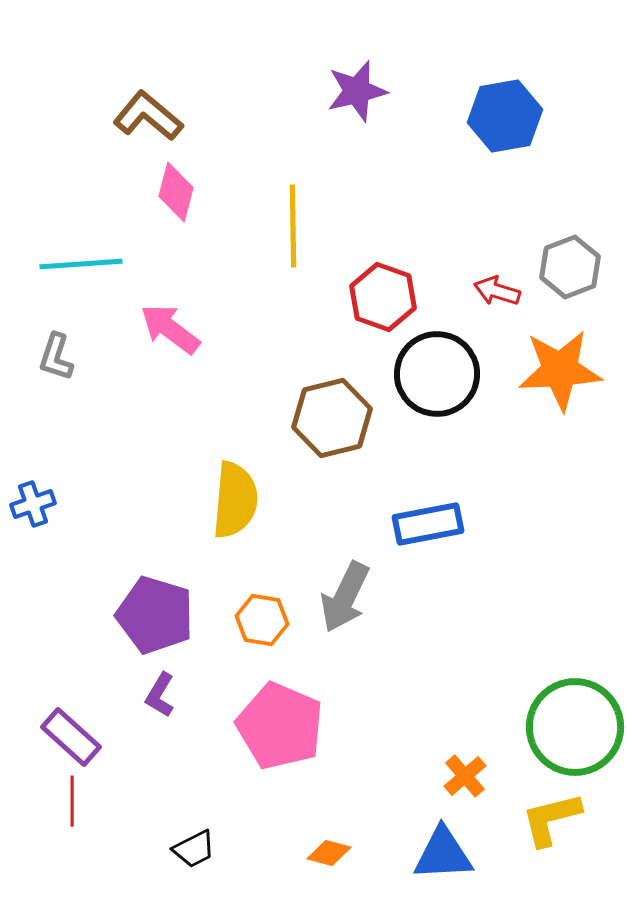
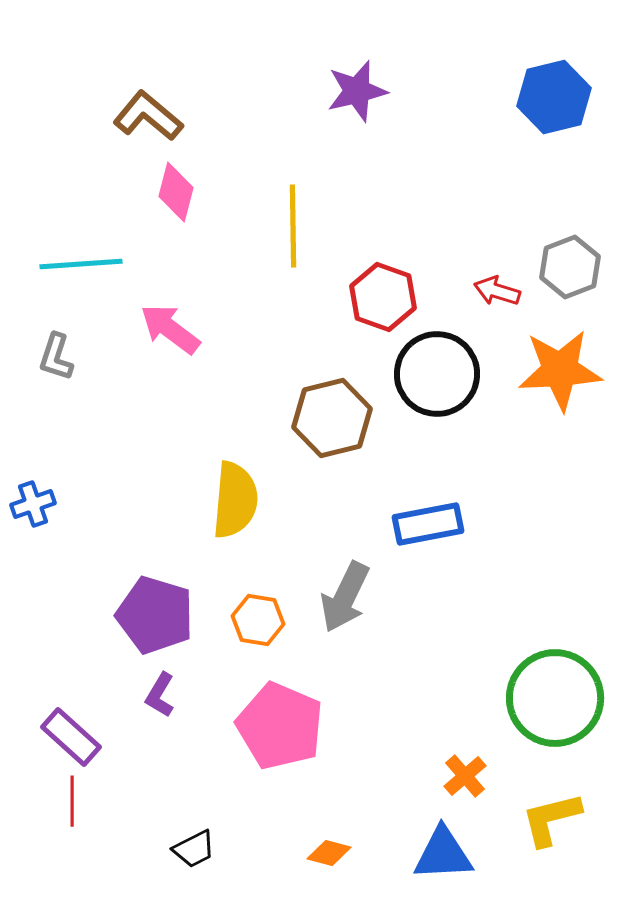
blue hexagon: moved 49 px right, 19 px up; rotated 4 degrees counterclockwise
orange hexagon: moved 4 px left
green circle: moved 20 px left, 29 px up
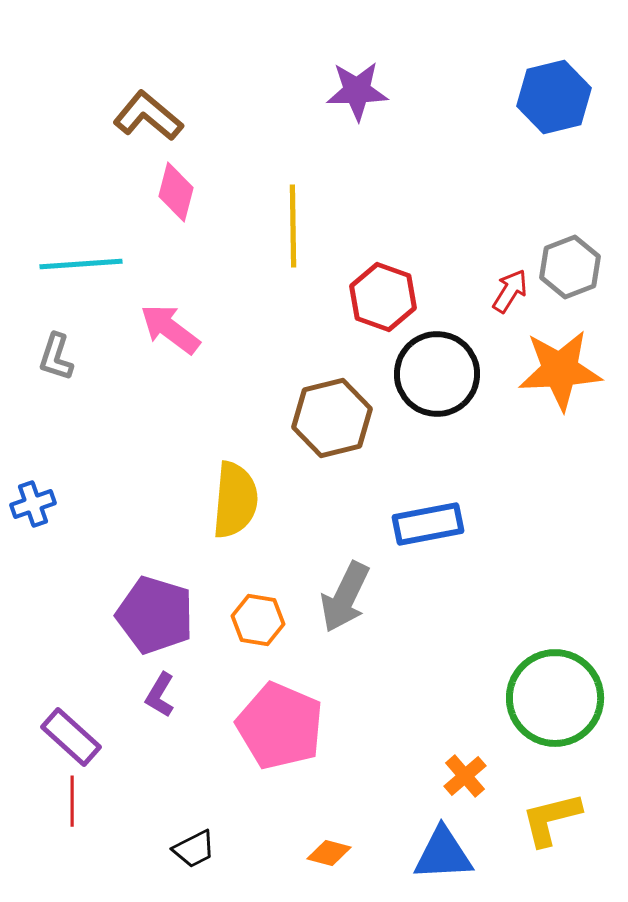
purple star: rotated 12 degrees clockwise
red arrow: moved 13 px right; rotated 105 degrees clockwise
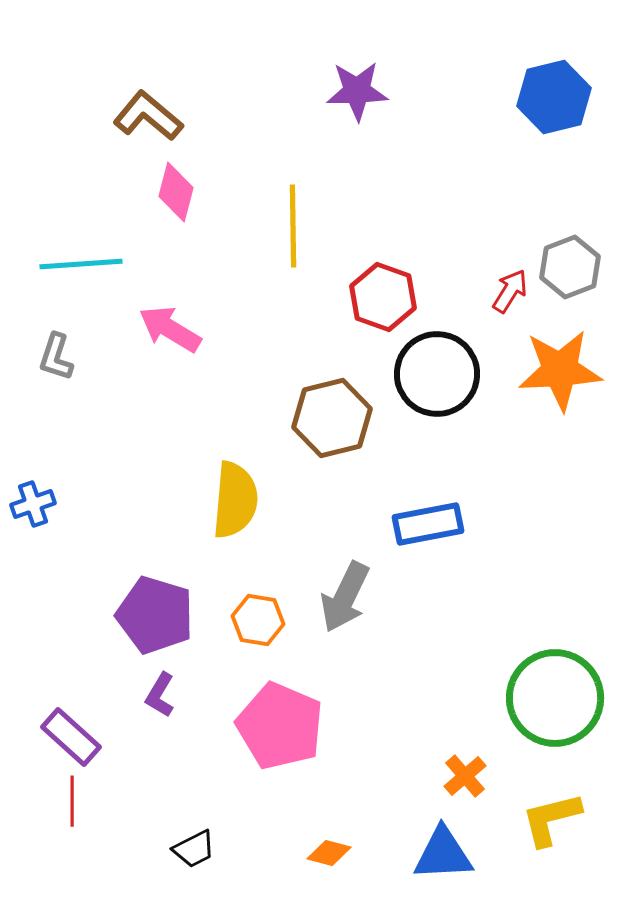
pink arrow: rotated 6 degrees counterclockwise
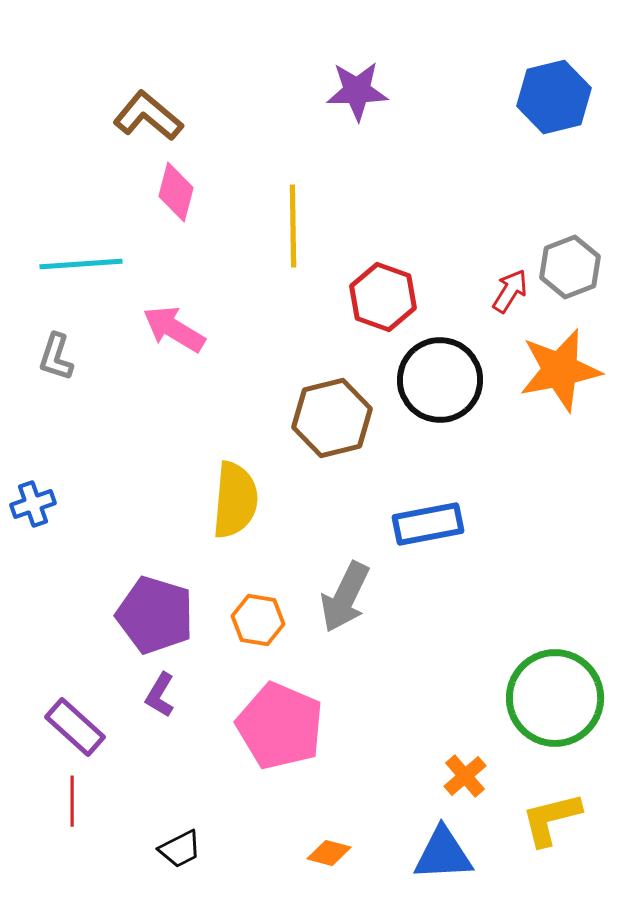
pink arrow: moved 4 px right
orange star: rotated 8 degrees counterclockwise
black circle: moved 3 px right, 6 px down
purple rectangle: moved 4 px right, 10 px up
black trapezoid: moved 14 px left
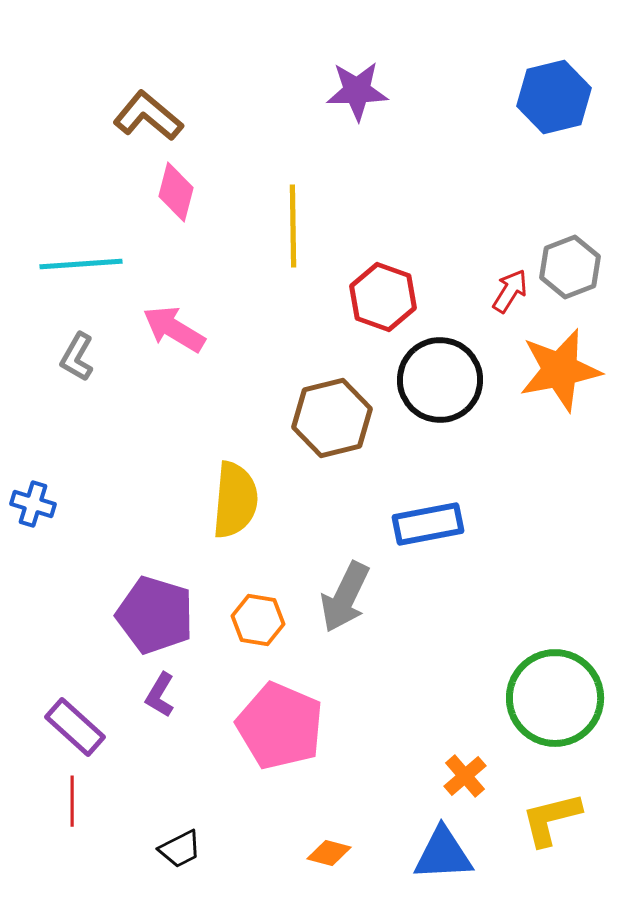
gray L-shape: moved 21 px right; rotated 12 degrees clockwise
blue cross: rotated 36 degrees clockwise
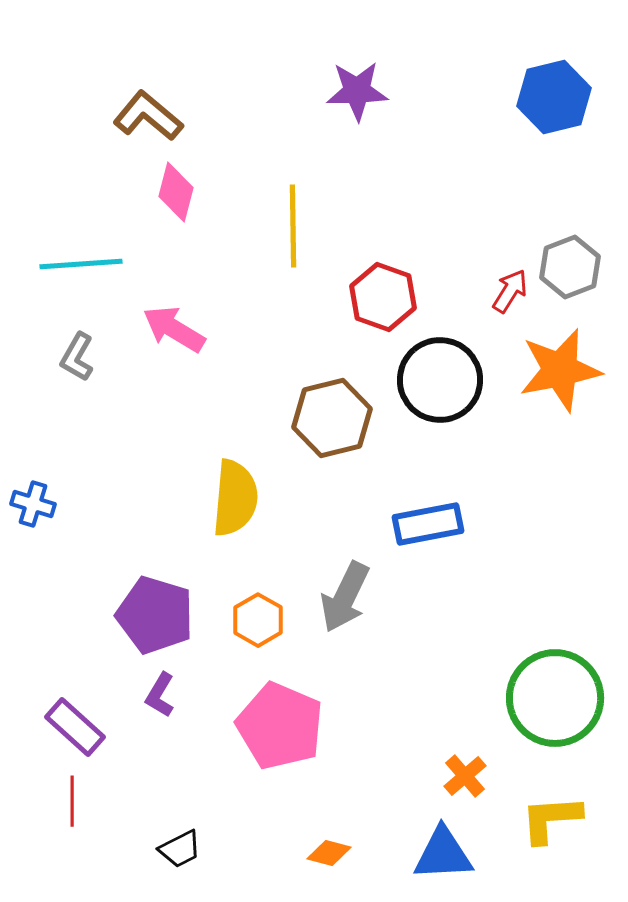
yellow semicircle: moved 2 px up
orange hexagon: rotated 21 degrees clockwise
yellow L-shape: rotated 10 degrees clockwise
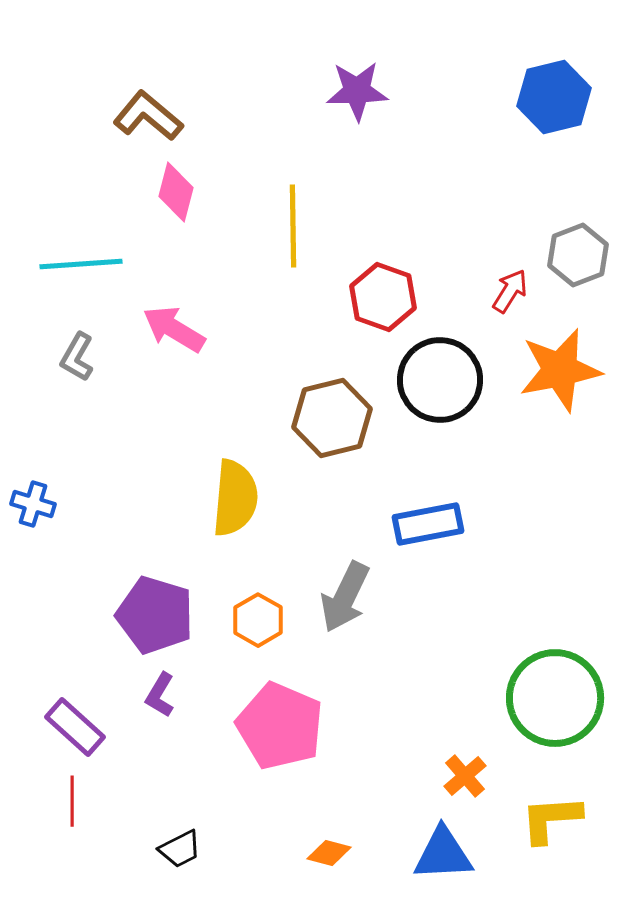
gray hexagon: moved 8 px right, 12 px up
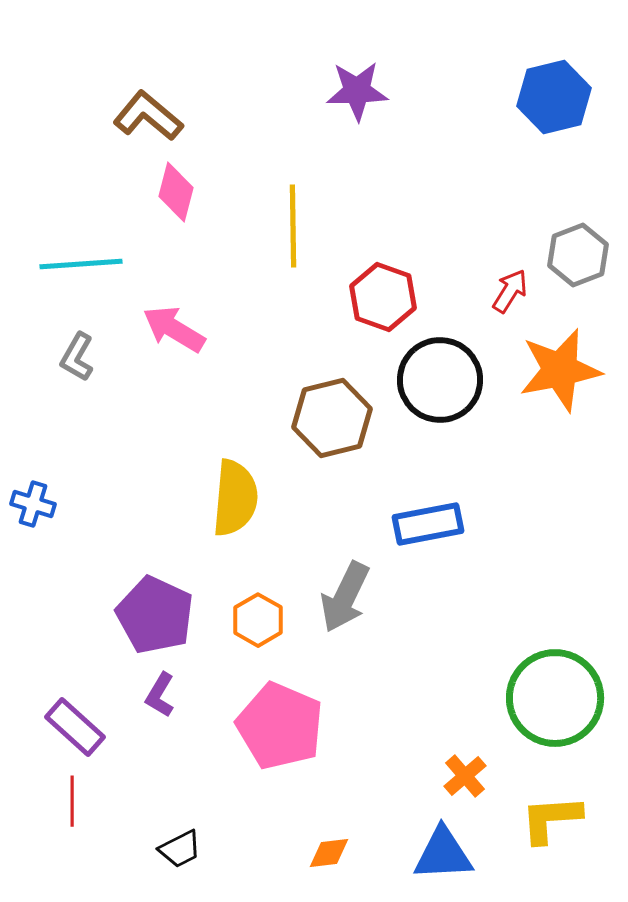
purple pentagon: rotated 8 degrees clockwise
orange diamond: rotated 21 degrees counterclockwise
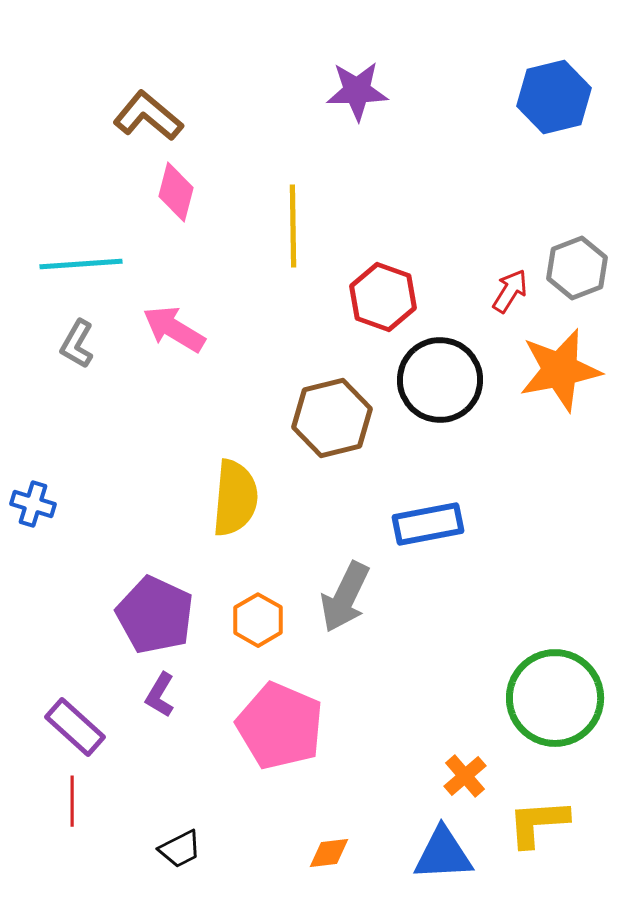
gray hexagon: moved 1 px left, 13 px down
gray L-shape: moved 13 px up
yellow L-shape: moved 13 px left, 4 px down
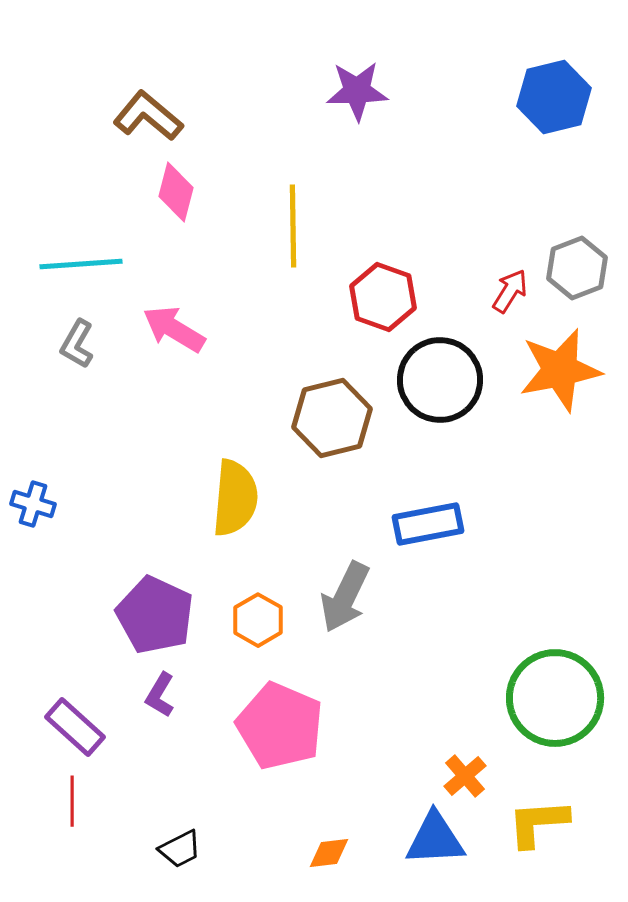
blue triangle: moved 8 px left, 15 px up
